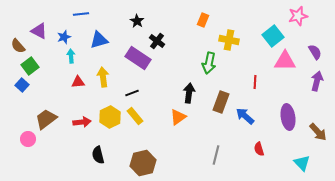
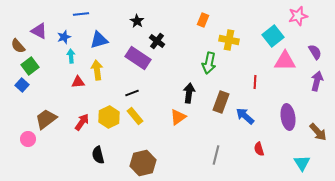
yellow arrow: moved 6 px left, 7 px up
yellow hexagon: moved 1 px left
red arrow: rotated 48 degrees counterclockwise
cyan triangle: rotated 12 degrees clockwise
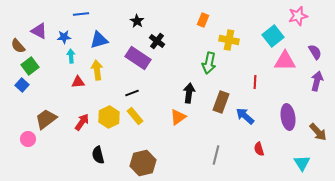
blue star: rotated 16 degrees clockwise
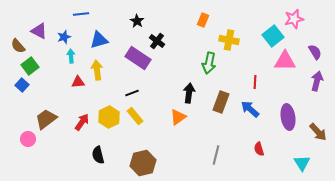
pink star: moved 4 px left, 3 px down
blue star: rotated 16 degrees counterclockwise
blue arrow: moved 5 px right, 7 px up
